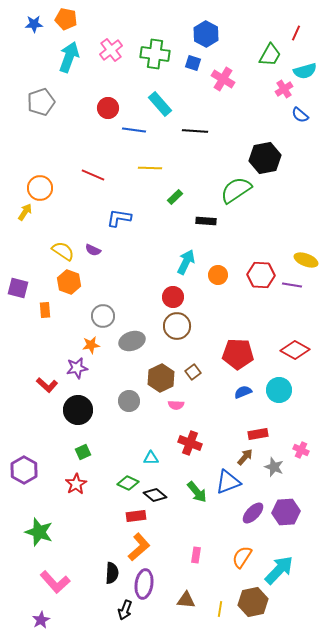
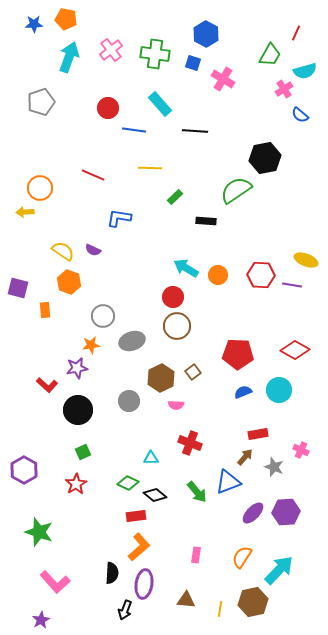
yellow arrow at (25, 212): rotated 126 degrees counterclockwise
cyan arrow at (186, 262): moved 6 px down; rotated 85 degrees counterclockwise
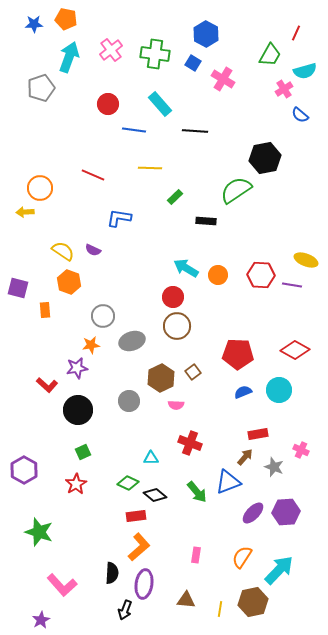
blue square at (193, 63): rotated 14 degrees clockwise
gray pentagon at (41, 102): moved 14 px up
red circle at (108, 108): moved 4 px up
pink L-shape at (55, 582): moved 7 px right, 3 px down
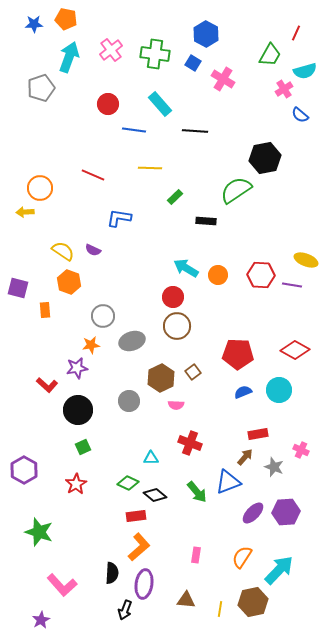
green square at (83, 452): moved 5 px up
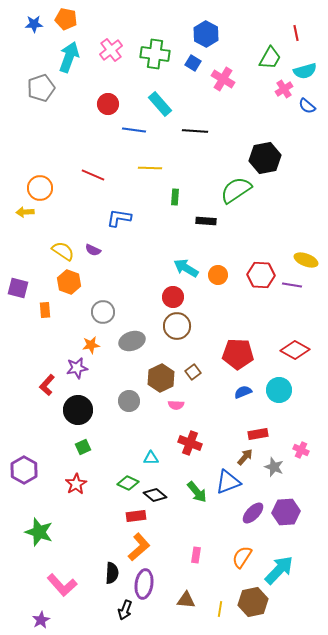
red line at (296, 33): rotated 35 degrees counterclockwise
green trapezoid at (270, 55): moved 3 px down
blue semicircle at (300, 115): moved 7 px right, 9 px up
green rectangle at (175, 197): rotated 42 degrees counterclockwise
gray circle at (103, 316): moved 4 px up
red L-shape at (47, 385): rotated 90 degrees clockwise
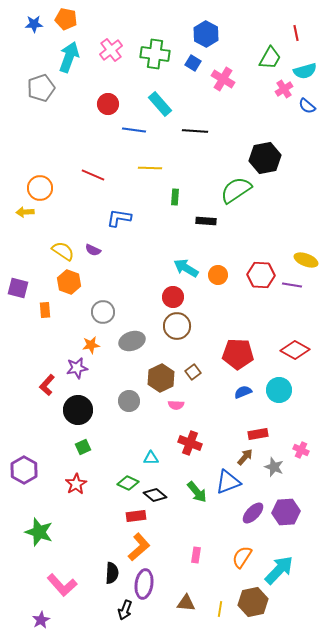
brown triangle at (186, 600): moved 3 px down
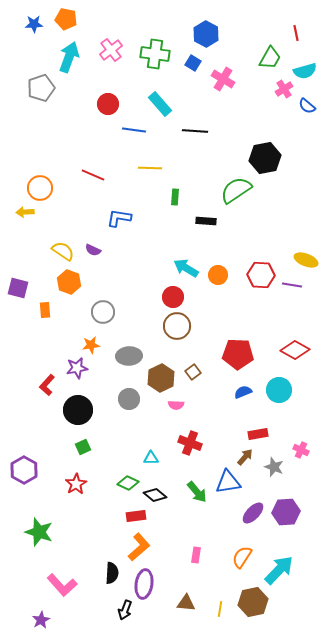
gray ellipse at (132, 341): moved 3 px left, 15 px down; rotated 15 degrees clockwise
gray circle at (129, 401): moved 2 px up
blue triangle at (228, 482): rotated 12 degrees clockwise
